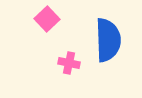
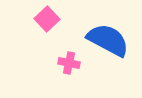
blue semicircle: rotated 60 degrees counterclockwise
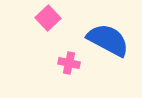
pink square: moved 1 px right, 1 px up
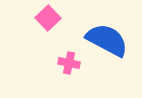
blue semicircle: moved 1 px left
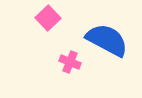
pink cross: moved 1 px right, 1 px up; rotated 10 degrees clockwise
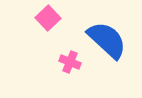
blue semicircle: rotated 15 degrees clockwise
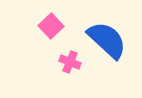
pink square: moved 3 px right, 8 px down
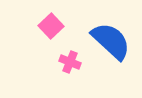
blue semicircle: moved 4 px right, 1 px down
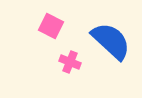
pink square: rotated 20 degrees counterclockwise
